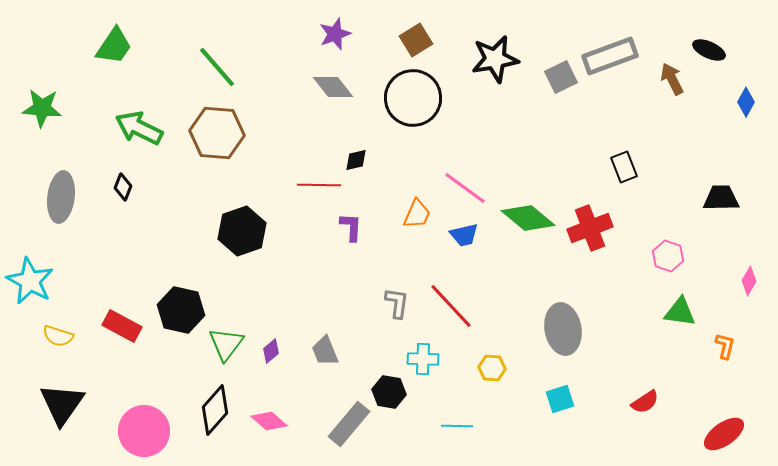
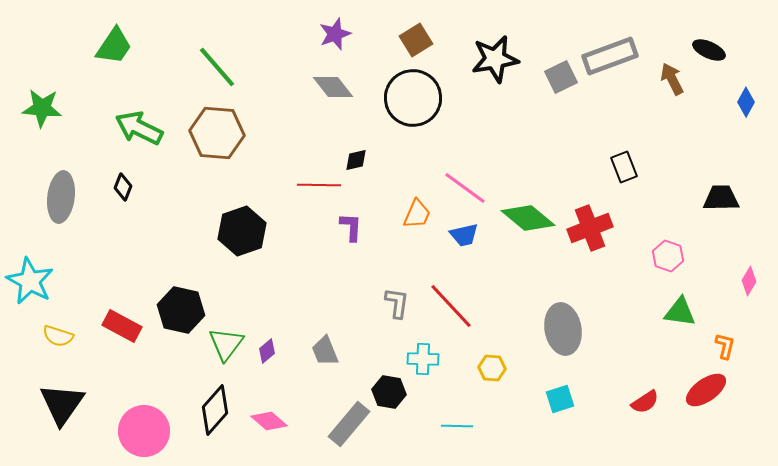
purple diamond at (271, 351): moved 4 px left
red ellipse at (724, 434): moved 18 px left, 44 px up
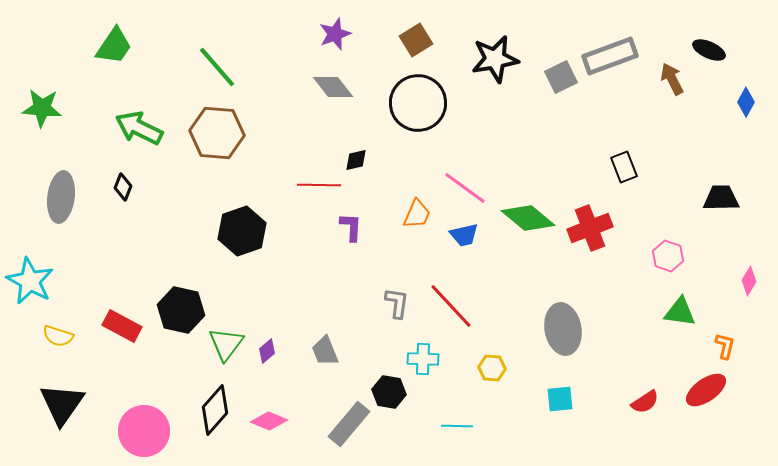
black circle at (413, 98): moved 5 px right, 5 px down
cyan square at (560, 399): rotated 12 degrees clockwise
pink diamond at (269, 421): rotated 18 degrees counterclockwise
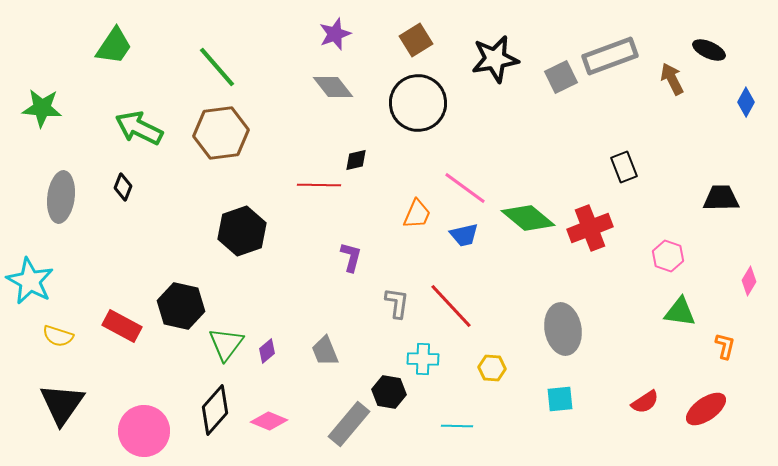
brown hexagon at (217, 133): moved 4 px right; rotated 12 degrees counterclockwise
purple L-shape at (351, 227): moved 30 px down; rotated 12 degrees clockwise
black hexagon at (181, 310): moved 4 px up
red ellipse at (706, 390): moved 19 px down
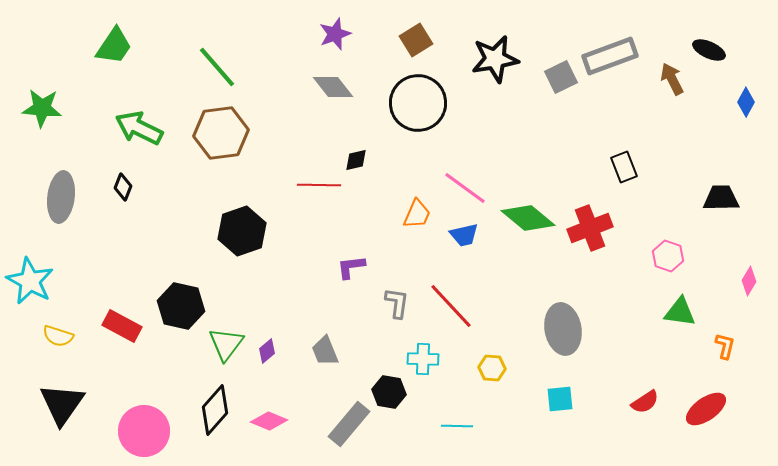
purple L-shape at (351, 257): moved 10 px down; rotated 112 degrees counterclockwise
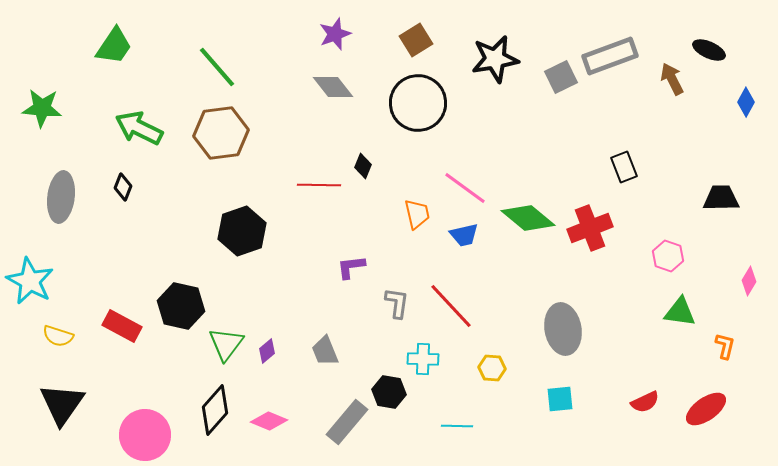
black diamond at (356, 160): moved 7 px right, 6 px down; rotated 55 degrees counterclockwise
orange trapezoid at (417, 214): rotated 36 degrees counterclockwise
red semicircle at (645, 402): rotated 8 degrees clockwise
gray rectangle at (349, 424): moved 2 px left, 2 px up
pink circle at (144, 431): moved 1 px right, 4 px down
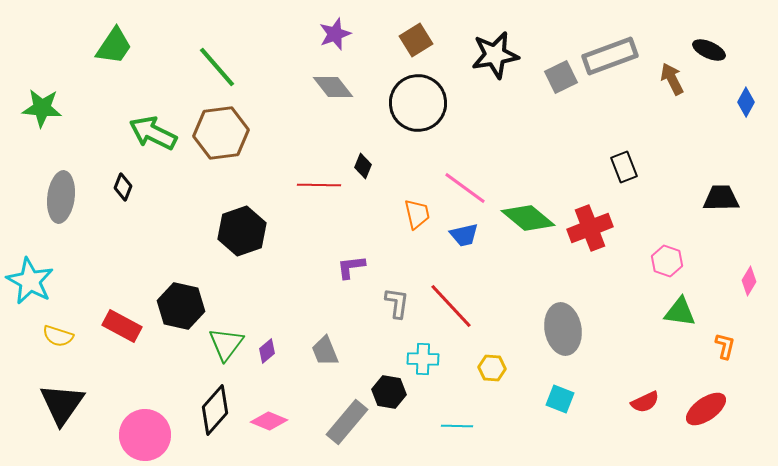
black star at (495, 59): moved 4 px up
green arrow at (139, 128): moved 14 px right, 5 px down
pink hexagon at (668, 256): moved 1 px left, 5 px down
cyan square at (560, 399): rotated 28 degrees clockwise
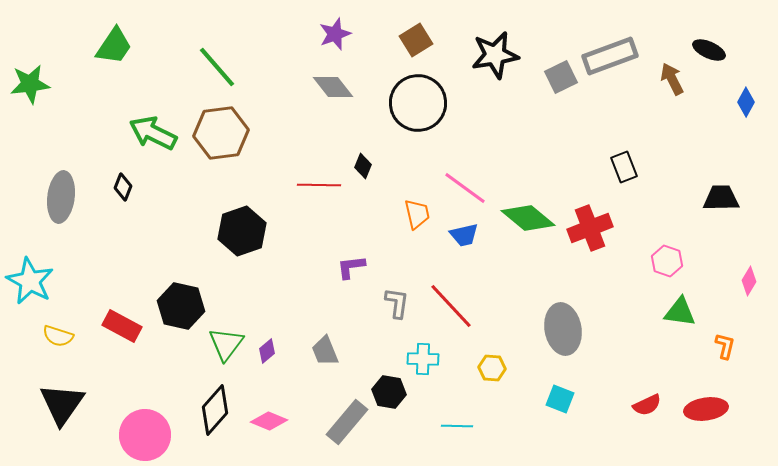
green star at (42, 108): moved 12 px left, 24 px up; rotated 12 degrees counterclockwise
red semicircle at (645, 402): moved 2 px right, 3 px down
red ellipse at (706, 409): rotated 27 degrees clockwise
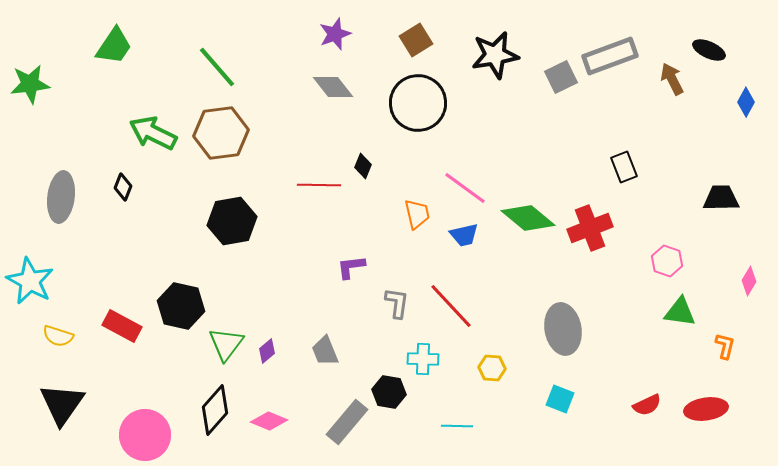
black hexagon at (242, 231): moved 10 px left, 10 px up; rotated 9 degrees clockwise
